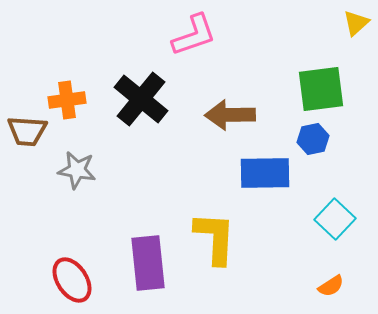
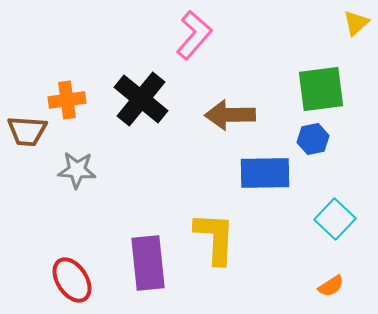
pink L-shape: rotated 30 degrees counterclockwise
gray star: rotated 6 degrees counterclockwise
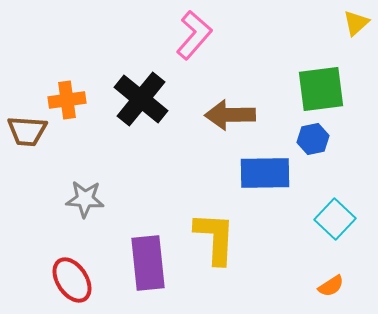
gray star: moved 8 px right, 29 px down
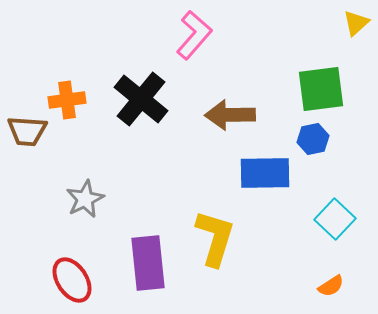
gray star: rotated 30 degrees counterclockwise
yellow L-shape: rotated 14 degrees clockwise
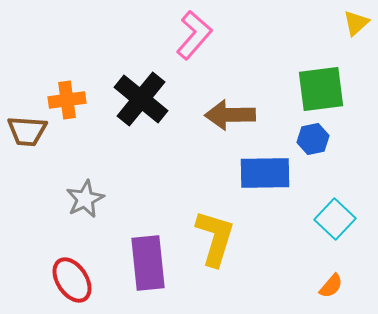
orange semicircle: rotated 16 degrees counterclockwise
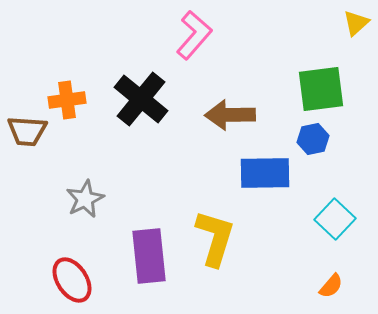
purple rectangle: moved 1 px right, 7 px up
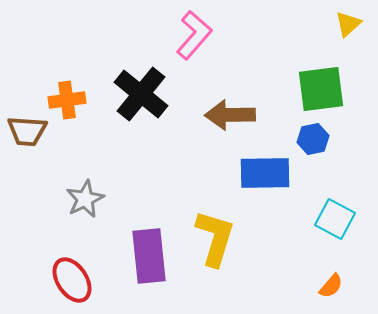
yellow triangle: moved 8 px left, 1 px down
black cross: moved 5 px up
cyan square: rotated 15 degrees counterclockwise
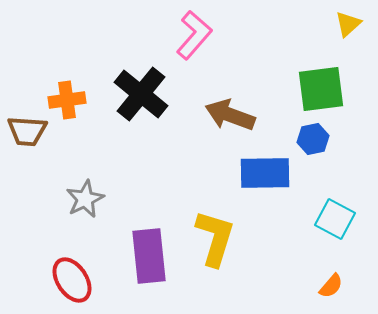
brown arrow: rotated 21 degrees clockwise
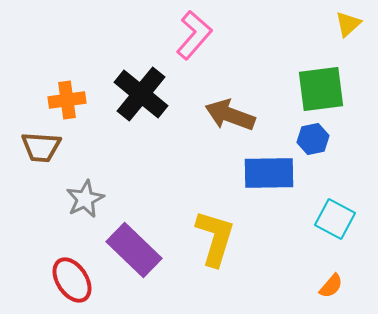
brown trapezoid: moved 14 px right, 16 px down
blue rectangle: moved 4 px right
purple rectangle: moved 15 px left, 6 px up; rotated 40 degrees counterclockwise
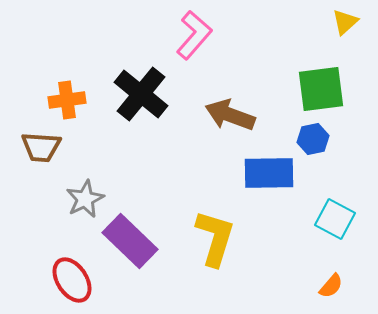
yellow triangle: moved 3 px left, 2 px up
purple rectangle: moved 4 px left, 9 px up
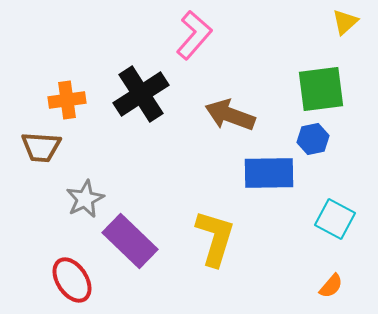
black cross: rotated 18 degrees clockwise
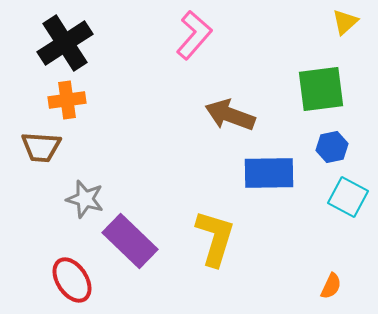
black cross: moved 76 px left, 51 px up
blue hexagon: moved 19 px right, 8 px down
gray star: rotated 30 degrees counterclockwise
cyan square: moved 13 px right, 22 px up
orange semicircle: rotated 16 degrees counterclockwise
